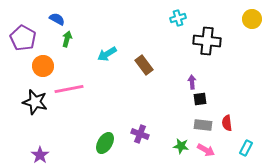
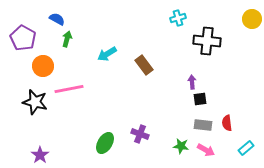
cyan rectangle: rotated 21 degrees clockwise
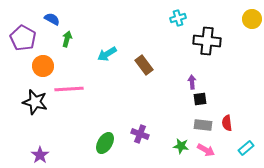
blue semicircle: moved 5 px left
pink line: rotated 8 degrees clockwise
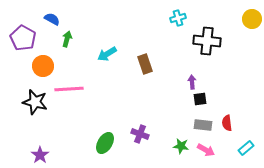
brown rectangle: moved 1 px right, 1 px up; rotated 18 degrees clockwise
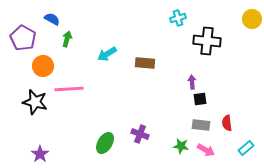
brown rectangle: moved 1 px up; rotated 66 degrees counterclockwise
gray rectangle: moved 2 px left
purple star: moved 1 px up
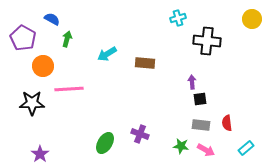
black star: moved 3 px left, 1 px down; rotated 15 degrees counterclockwise
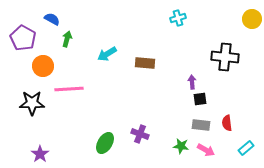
black cross: moved 18 px right, 16 px down
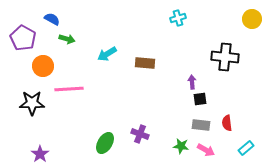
green arrow: rotated 91 degrees clockwise
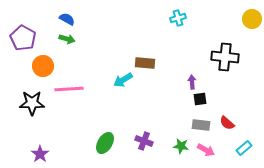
blue semicircle: moved 15 px right
cyan arrow: moved 16 px right, 26 px down
red semicircle: rotated 42 degrees counterclockwise
purple cross: moved 4 px right, 7 px down
cyan rectangle: moved 2 px left
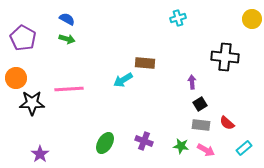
orange circle: moved 27 px left, 12 px down
black square: moved 5 px down; rotated 24 degrees counterclockwise
